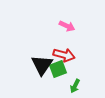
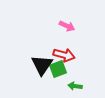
green arrow: rotated 72 degrees clockwise
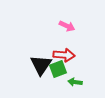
red arrow: rotated 10 degrees counterclockwise
black triangle: moved 1 px left
green arrow: moved 4 px up
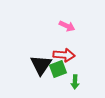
green arrow: rotated 96 degrees counterclockwise
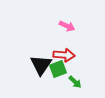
green arrow: rotated 48 degrees counterclockwise
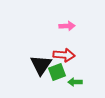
pink arrow: rotated 28 degrees counterclockwise
green square: moved 1 px left, 3 px down
green arrow: rotated 136 degrees clockwise
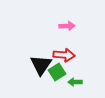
green square: rotated 12 degrees counterclockwise
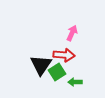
pink arrow: moved 5 px right, 7 px down; rotated 63 degrees counterclockwise
